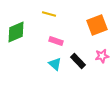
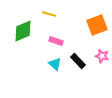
green diamond: moved 7 px right, 1 px up
pink star: rotated 24 degrees clockwise
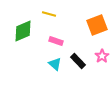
pink star: rotated 24 degrees clockwise
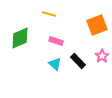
green diamond: moved 3 px left, 7 px down
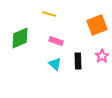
black rectangle: rotated 42 degrees clockwise
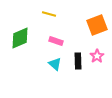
pink star: moved 5 px left
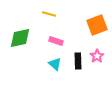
green diamond: rotated 10 degrees clockwise
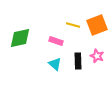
yellow line: moved 24 px right, 11 px down
pink star: rotated 16 degrees counterclockwise
